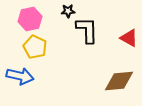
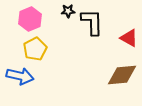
pink hexagon: rotated 10 degrees counterclockwise
black L-shape: moved 5 px right, 8 px up
yellow pentagon: moved 2 px down; rotated 20 degrees clockwise
brown diamond: moved 3 px right, 6 px up
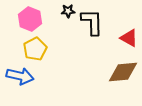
pink hexagon: rotated 15 degrees counterclockwise
brown diamond: moved 1 px right, 3 px up
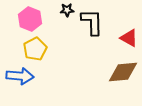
black star: moved 1 px left, 1 px up
blue arrow: rotated 8 degrees counterclockwise
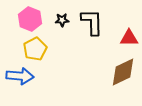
black star: moved 5 px left, 10 px down
red triangle: rotated 30 degrees counterclockwise
brown diamond: rotated 20 degrees counterclockwise
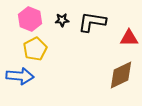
black L-shape: rotated 80 degrees counterclockwise
brown diamond: moved 2 px left, 3 px down
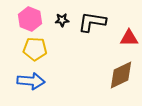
yellow pentagon: rotated 30 degrees clockwise
blue arrow: moved 11 px right, 5 px down
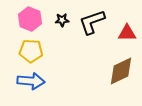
black L-shape: rotated 28 degrees counterclockwise
red triangle: moved 2 px left, 5 px up
yellow pentagon: moved 4 px left, 2 px down
brown diamond: moved 4 px up
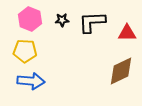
black L-shape: rotated 16 degrees clockwise
yellow pentagon: moved 6 px left
